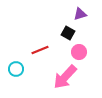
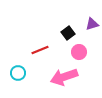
purple triangle: moved 12 px right, 10 px down
black square: rotated 24 degrees clockwise
cyan circle: moved 2 px right, 4 px down
pink arrow: moved 1 px left; rotated 28 degrees clockwise
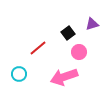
red line: moved 2 px left, 2 px up; rotated 18 degrees counterclockwise
cyan circle: moved 1 px right, 1 px down
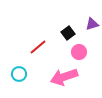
red line: moved 1 px up
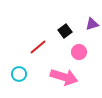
black square: moved 3 px left, 2 px up
pink arrow: rotated 144 degrees counterclockwise
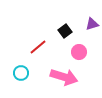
cyan circle: moved 2 px right, 1 px up
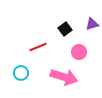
black square: moved 2 px up
red line: rotated 18 degrees clockwise
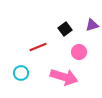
purple triangle: moved 1 px down
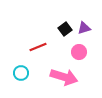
purple triangle: moved 8 px left, 3 px down
